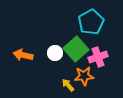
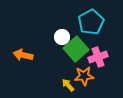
white circle: moved 7 px right, 16 px up
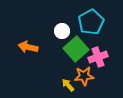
white circle: moved 6 px up
orange arrow: moved 5 px right, 8 px up
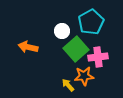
pink cross: rotated 12 degrees clockwise
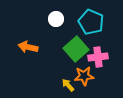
cyan pentagon: rotated 20 degrees counterclockwise
white circle: moved 6 px left, 12 px up
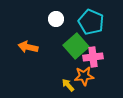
green square: moved 3 px up
pink cross: moved 5 px left
